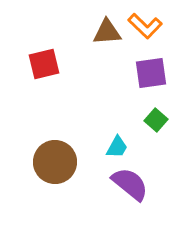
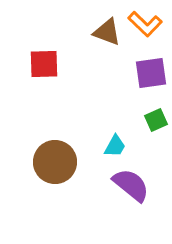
orange L-shape: moved 2 px up
brown triangle: rotated 24 degrees clockwise
red square: rotated 12 degrees clockwise
green square: rotated 25 degrees clockwise
cyan trapezoid: moved 2 px left, 1 px up
purple semicircle: moved 1 px right, 1 px down
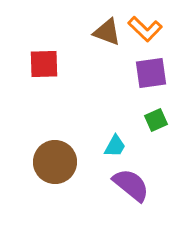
orange L-shape: moved 5 px down
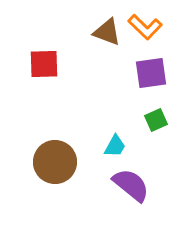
orange L-shape: moved 2 px up
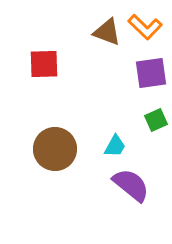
brown circle: moved 13 px up
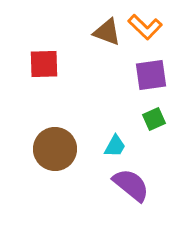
purple square: moved 2 px down
green square: moved 2 px left, 1 px up
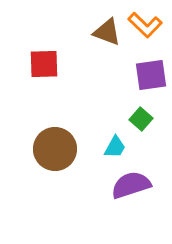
orange L-shape: moved 2 px up
green square: moved 13 px left; rotated 25 degrees counterclockwise
cyan trapezoid: moved 1 px down
purple semicircle: rotated 57 degrees counterclockwise
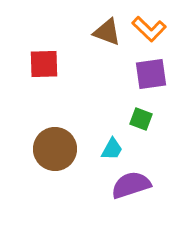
orange L-shape: moved 4 px right, 4 px down
purple square: moved 1 px up
green square: rotated 20 degrees counterclockwise
cyan trapezoid: moved 3 px left, 2 px down
